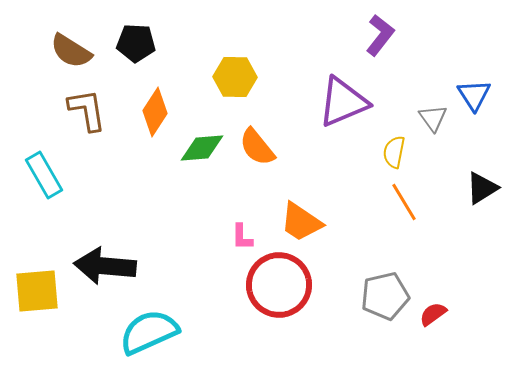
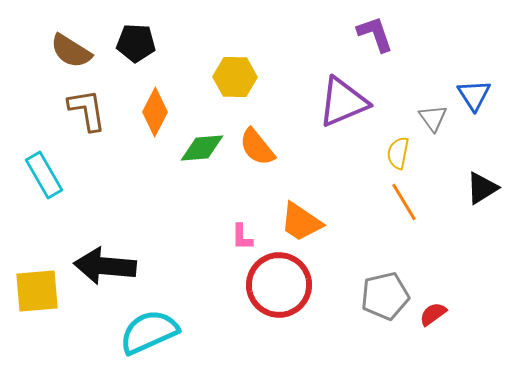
purple L-shape: moved 5 px left, 1 px up; rotated 57 degrees counterclockwise
orange diamond: rotated 6 degrees counterclockwise
yellow semicircle: moved 4 px right, 1 px down
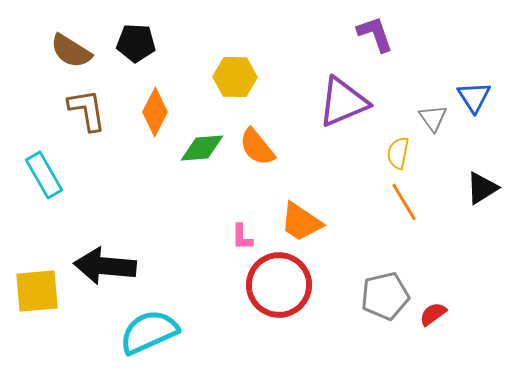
blue triangle: moved 2 px down
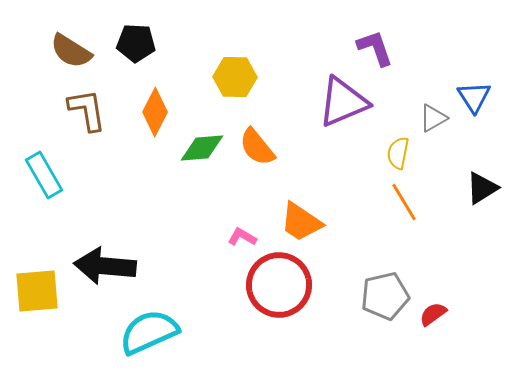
purple L-shape: moved 14 px down
gray triangle: rotated 36 degrees clockwise
pink L-shape: rotated 120 degrees clockwise
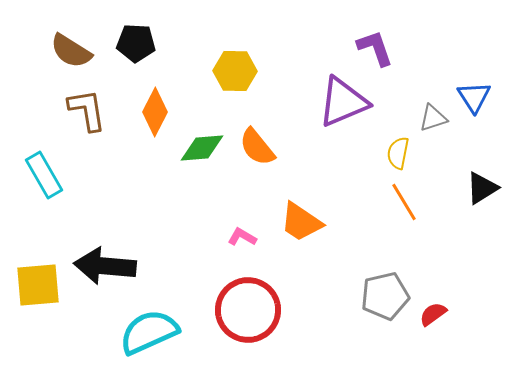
yellow hexagon: moved 6 px up
gray triangle: rotated 12 degrees clockwise
red circle: moved 31 px left, 25 px down
yellow square: moved 1 px right, 6 px up
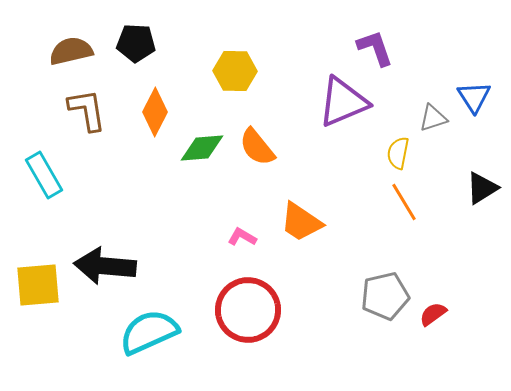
brown semicircle: rotated 135 degrees clockwise
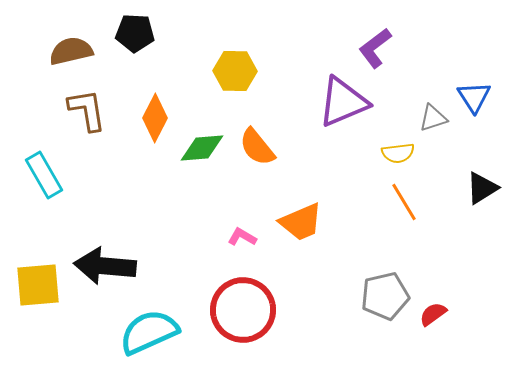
black pentagon: moved 1 px left, 10 px up
purple L-shape: rotated 108 degrees counterclockwise
orange diamond: moved 6 px down
yellow semicircle: rotated 108 degrees counterclockwise
orange trapezoid: rotated 57 degrees counterclockwise
red circle: moved 5 px left
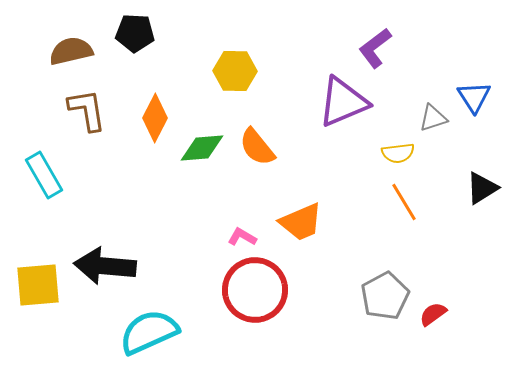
gray pentagon: rotated 15 degrees counterclockwise
red circle: moved 12 px right, 20 px up
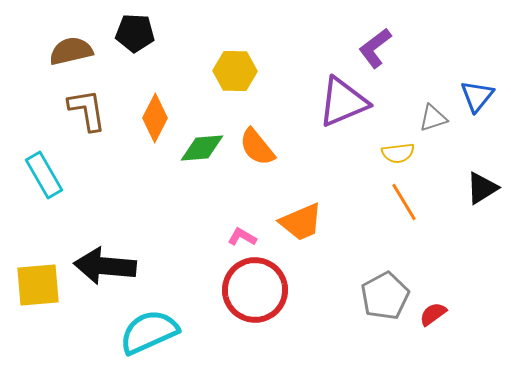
blue triangle: moved 3 px right, 1 px up; rotated 12 degrees clockwise
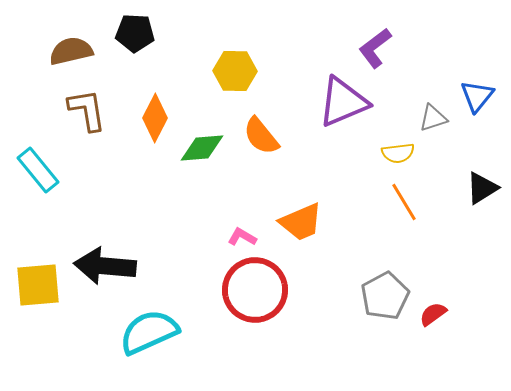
orange semicircle: moved 4 px right, 11 px up
cyan rectangle: moved 6 px left, 5 px up; rotated 9 degrees counterclockwise
